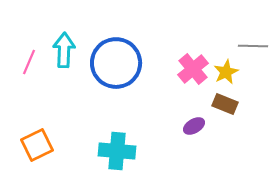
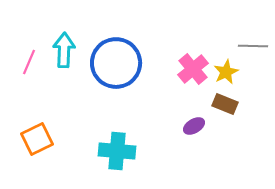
orange square: moved 6 px up
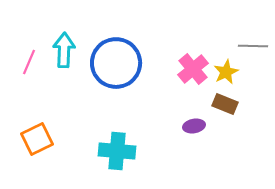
purple ellipse: rotated 20 degrees clockwise
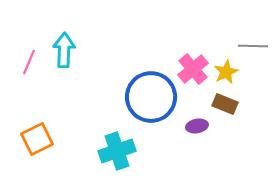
blue circle: moved 35 px right, 34 px down
purple ellipse: moved 3 px right
cyan cross: rotated 24 degrees counterclockwise
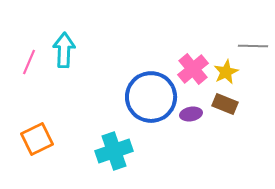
purple ellipse: moved 6 px left, 12 px up
cyan cross: moved 3 px left
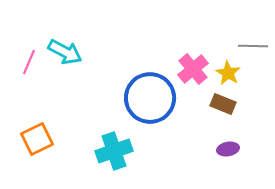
cyan arrow: moved 1 px right, 2 px down; rotated 116 degrees clockwise
yellow star: moved 2 px right, 1 px down; rotated 15 degrees counterclockwise
blue circle: moved 1 px left, 1 px down
brown rectangle: moved 2 px left
purple ellipse: moved 37 px right, 35 px down
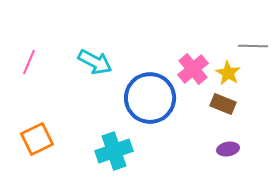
cyan arrow: moved 30 px right, 10 px down
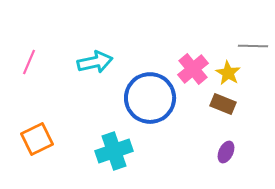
cyan arrow: rotated 40 degrees counterclockwise
purple ellipse: moved 2 px left, 3 px down; rotated 55 degrees counterclockwise
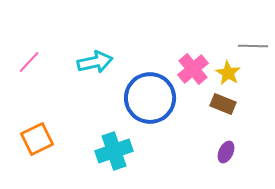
pink line: rotated 20 degrees clockwise
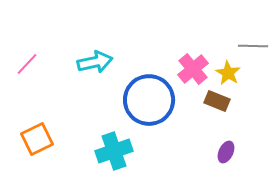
pink line: moved 2 px left, 2 px down
blue circle: moved 1 px left, 2 px down
brown rectangle: moved 6 px left, 3 px up
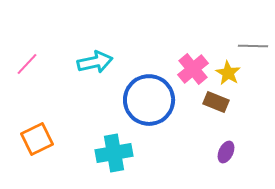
brown rectangle: moved 1 px left, 1 px down
cyan cross: moved 2 px down; rotated 9 degrees clockwise
